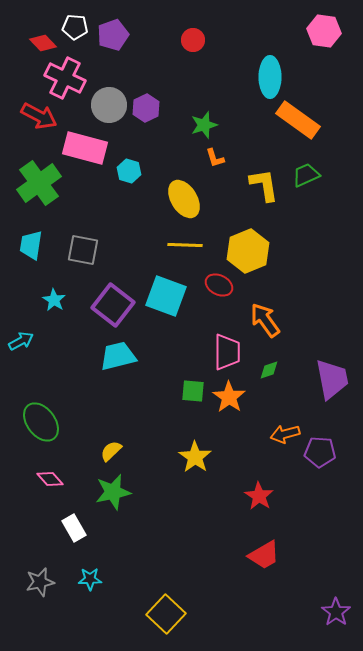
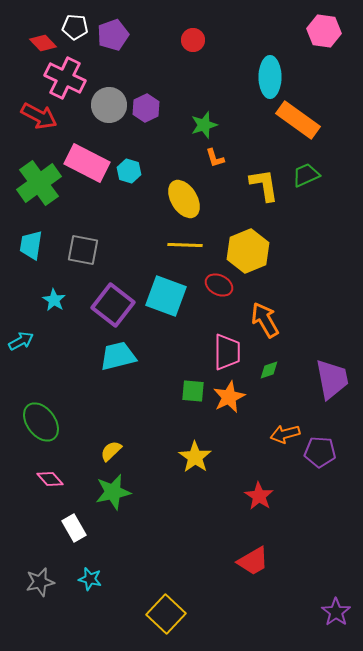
pink rectangle at (85, 148): moved 2 px right, 15 px down; rotated 12 degrees clockwise
orange arrow at (265, 320): rotated 6 degrees clockwise
orange star at (229, 397): rotated 12 degrees clockwise
red trapezoid at (264, 555): moved 11 px left, 6 px down
cyan star at (90, 579): rotated 15 degrees clockwise
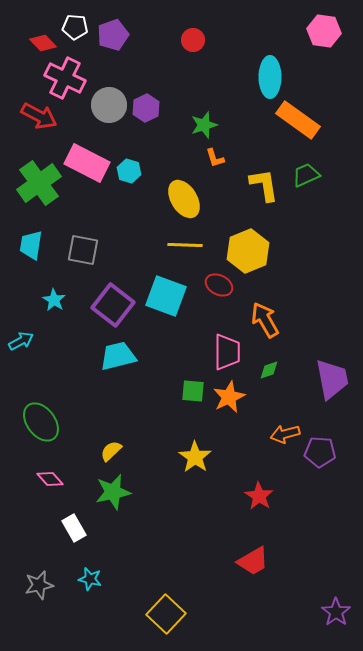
gray star at (40, 582): moved 1 px left, 3 px down
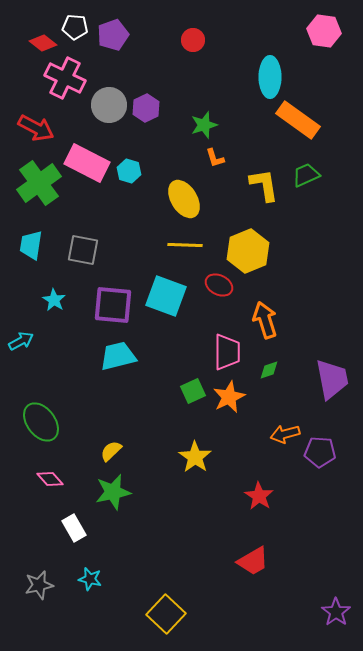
red diamond at (43, 43): rotated 8 degrees counterclockwise
red arrow at (39, 116): moved 3 px left, 12 px down
purple square at (113, 305): rotated 33 degrees counterclockwise
orange arrow at (265, 320): rotated 12 degrees clockwise
green square at (193, 391): rotated 30 degrees counterclockwise
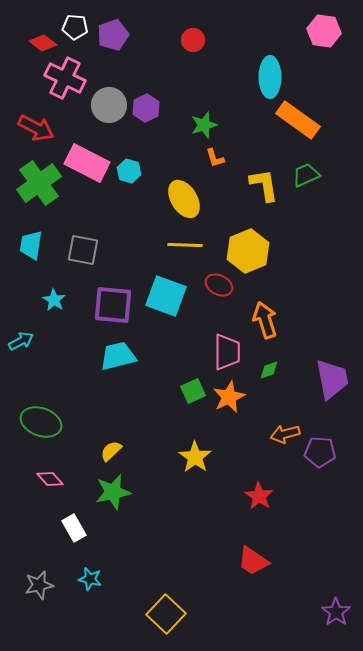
green ellipse at (41, 422): rotated 33 degrees counterclockwise
red trapezoid at (253, 561): rotated 64 degrees clockwise
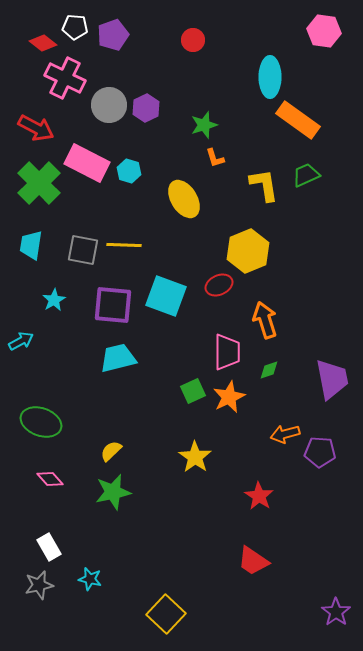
green cross at (39, 183): rotated 9 degrees counterclockwise
yellow line at (185, 245): moved 61 px left
red ellipse at (219, 285): rotated 52 degrees counterclockwise
cyan star at (54, 300): rotated 10 degrees clockwise
cyan trapezoid at (118, 356): moved 2 px down
white rectangle at (74, 528): moved 25 px left, 19 px down
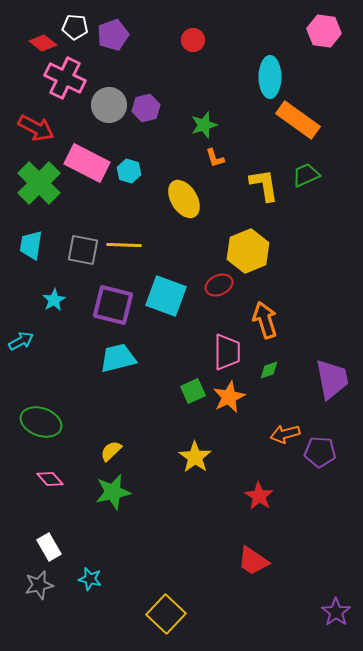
purple hexagon at (146, 108): rotated 12 degrees clockwise
purple square at (113, 305): rotated 9 degrees clockwise
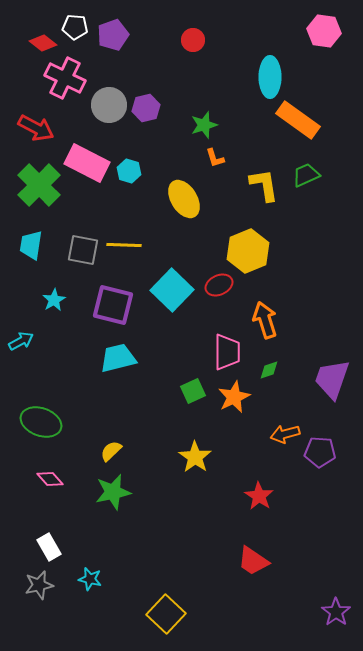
green cross at (39, 183): moved 2 px down
cyan square at (166, 296): moved 6 px right, 6 px up; rotated 24 degrees clockwise
purple trapezoid at (332, 379): rotated 150 degrees counterclockwise
orange star at (229, 397): moved 5 px right
